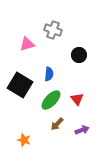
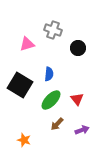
black circle: moved 1 px left, 7 px up
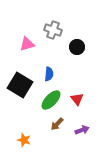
black circle: moved 1 px left, 1 px up
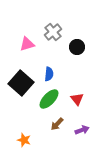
gray cross: moved 2 px down; rotated 30 degrees clockwise
black square: moved 1 px right, 2 px up; rotated 10 degrees clockwise
green ellipse: moved 2 px left, 1 px up
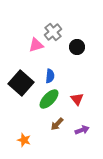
pink triangle: moved 9 px right, 1 px down
blue semicircle: moved 1 px right, 2 px down
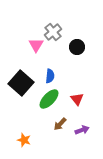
pink triangle: rotated 42 degrees counterclockwise
brown arrow: moved 3 px right
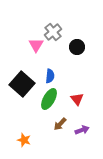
black square: moved 1 px right, 1 px down
green ellipse: rotated 15 degrees counterclockwise
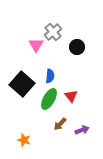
red triangle: moved 6 px left, 3 px up
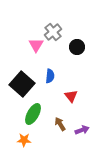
green ellipse: moved 16 px left, 15 px down
brown arrow: rotated 104 degrees clockwise
orange star: rotated 16 degrees counterclockwise
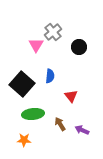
black circle: moved 2 px right
green ellipse: rotated 55 degrees clockwise
purple arrow: rotated 136 degrees counterclockwise
